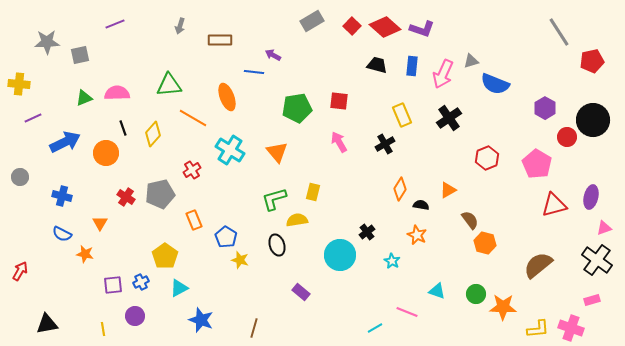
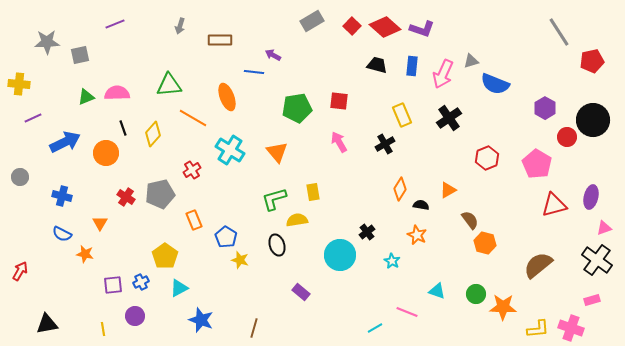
green triangle at (84, 98): moved 2 px right, 1 px up
yellow rectangle at (313, 192): rotated 24 degrees counterclockwise
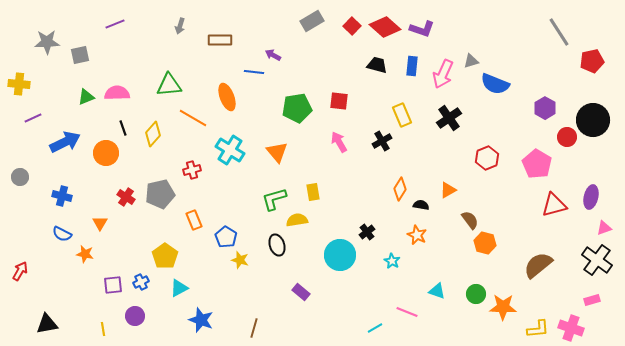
black cross at (385, 144): moved 3 px left, 3 px up
red cross at (192, 170): rotated 18 degrees clockwise
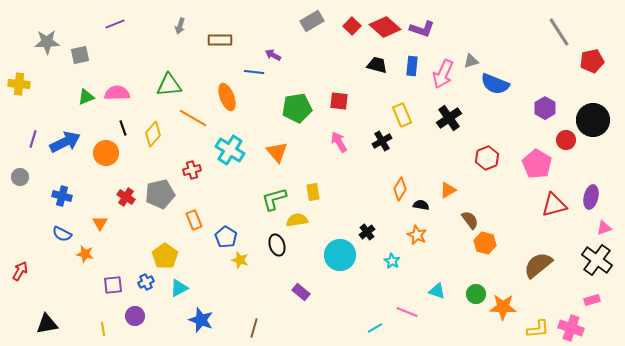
purple line at (33, 118): moved 21 px down; rotated 48 degrees counterclockwise
red circle at (567, 137): moved 1 px left, 3 px down
blue cross at (141, 282): moved 5 px right
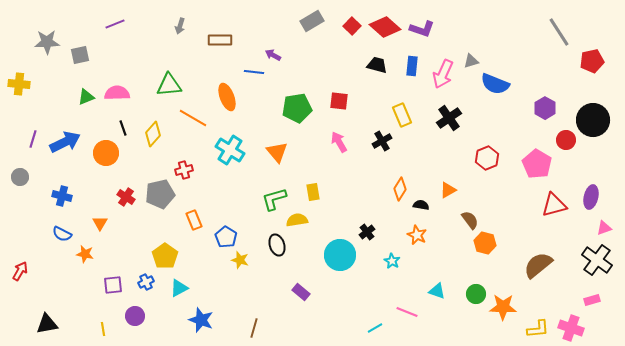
red cross at (192, 170): moved 8 px left
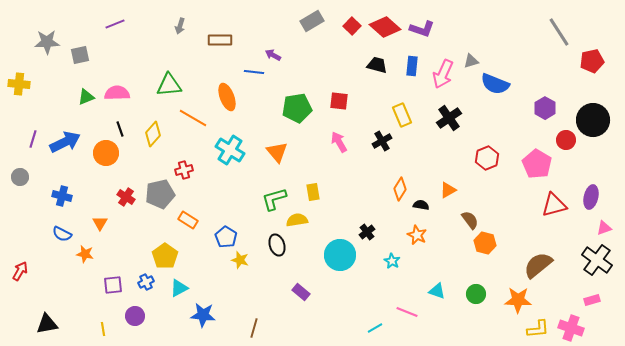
black line at (123, 128): moved 3 px left, 1 px down
orange rectangle at (194, 220): moved 6 px left; rotated 36 degrees counterclockwise
orange star at (503, 307): moved 15 px right, 7 px up
blue star at (201, 320): moved 2 px right, 5 px up; rotated 15 degrees counterclockwise
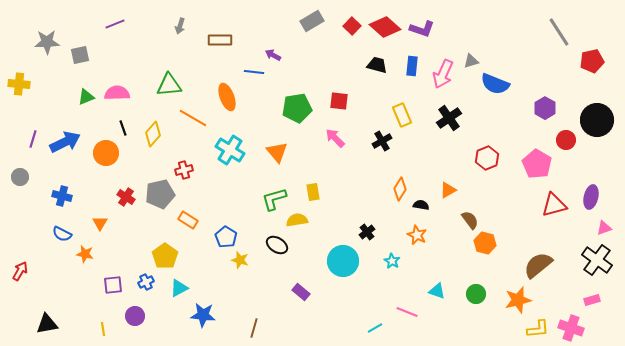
black circle at (593, 120): moved 4 px right
black line at (120, 129): moved 3 px right, 1 px up
pink arrow at (339, 142): moved 4 px left, 4 px up; rotated 15 degrees counterclockwise
black ellipse at (277, 245): rotated 40 degrees counterclockwise
cyan circle at (340, 255): moved 3 px right, 6 px down
orange star at (518, 300): rotated 16 degrees counterclockwise
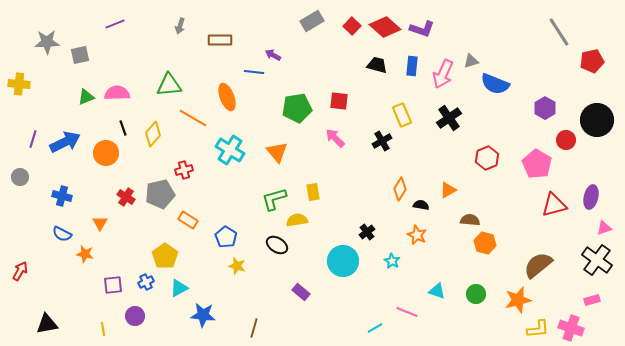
brown semicircle at (470, 220): rotated 48 degrees counterclockwise
yellow star at (240, 260): moved 3 px left, 6 px down
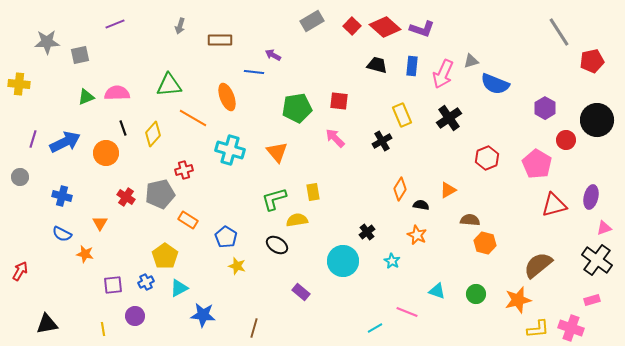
cyan cross at (230, 150): rotated 16 degrees counterclockwise
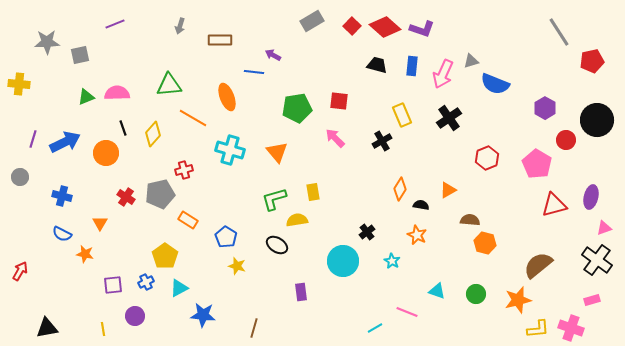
purple rectangle at (301, 292): rotated 42 degrees clockwise
black triangle at (47, 324): moved 4 px down
